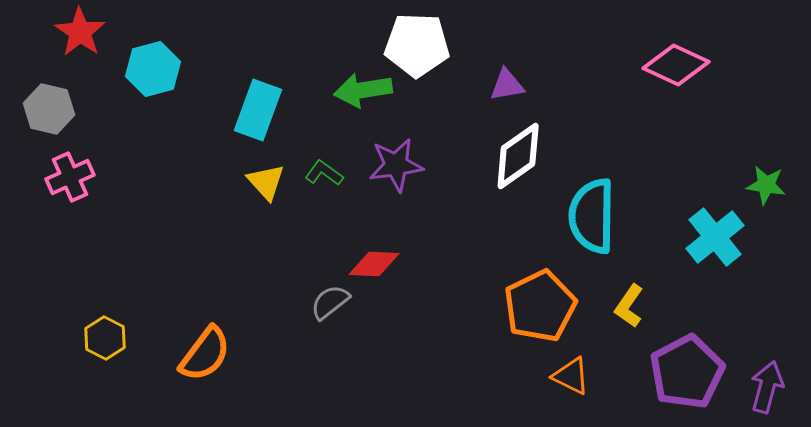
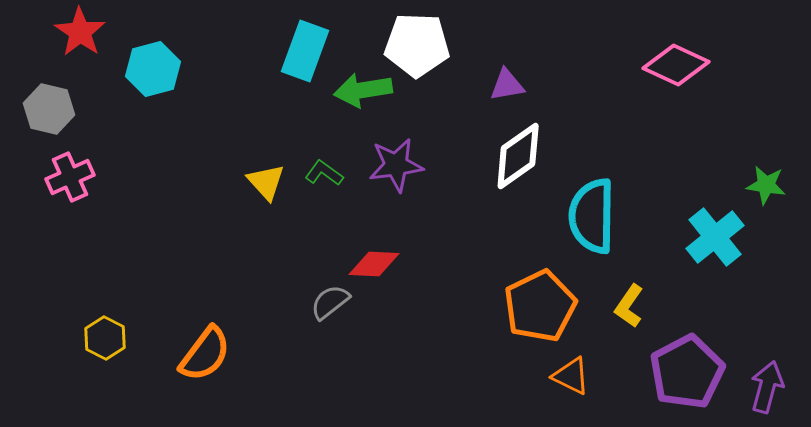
cyan rectangle: moved 47 px right, 59 px up
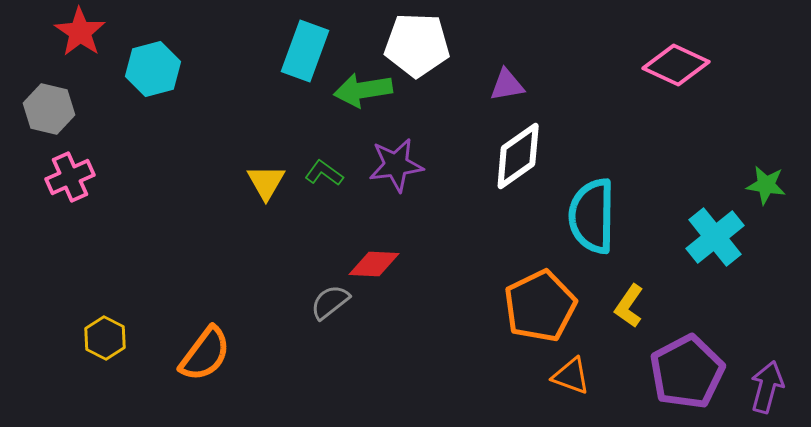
yellow triangle: rotated 12 degrees clockwise
orange triangle: rotated 6 degrees counterclockwise
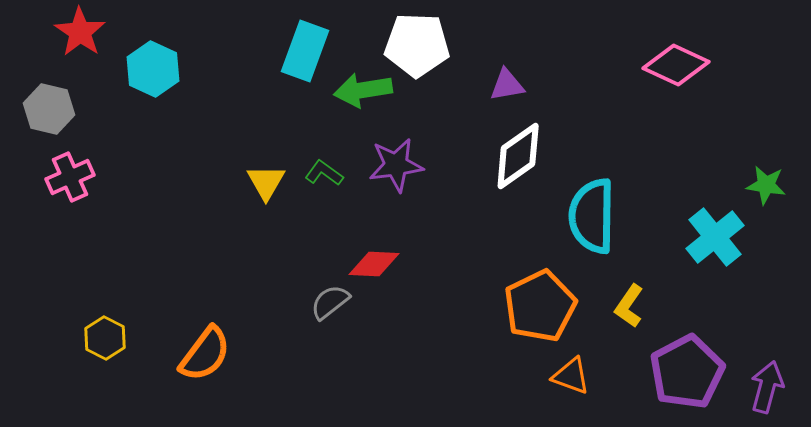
cyan hexagon: rotated 20 degrees counterclockwise
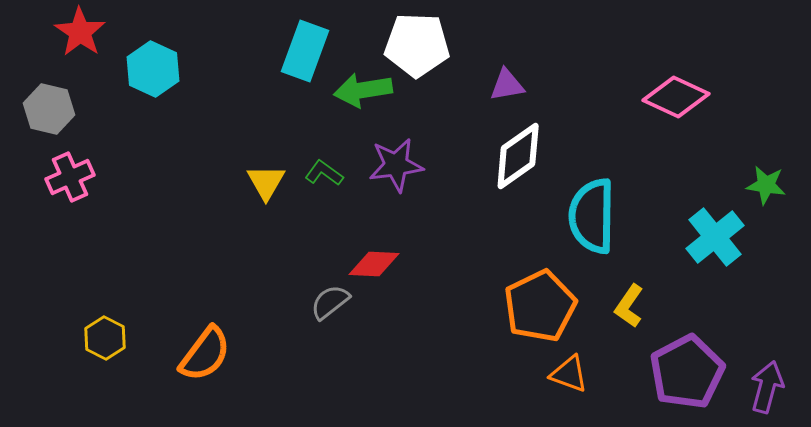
pink diamond: moved 32 px down
orange triangle: moved 2 px left, 2 px up
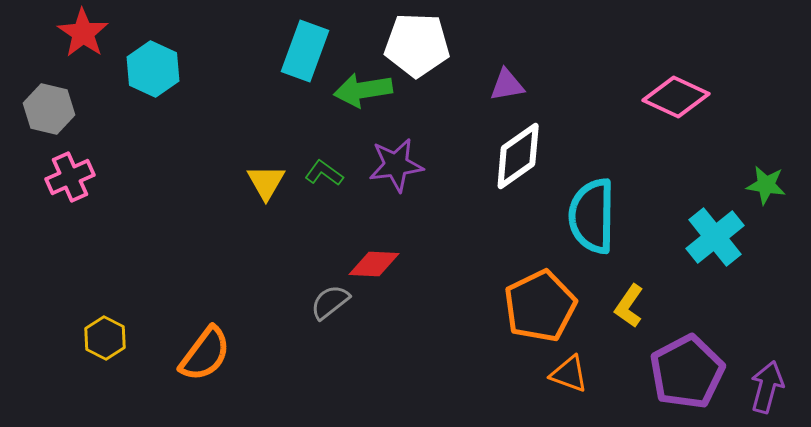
red star: moved 3 px right, 1 px down
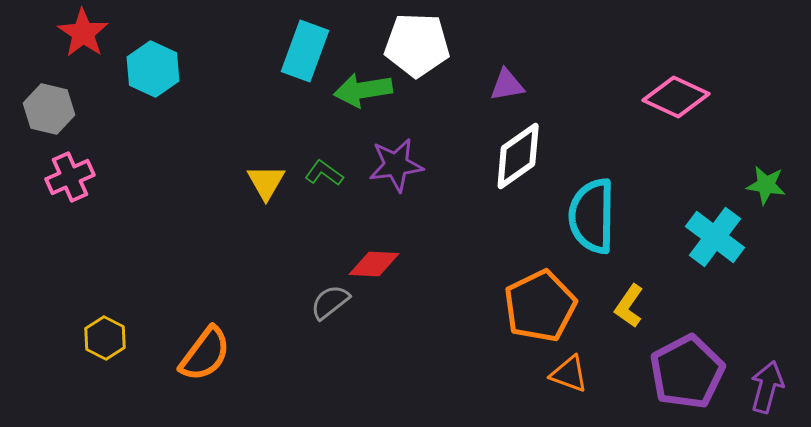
cyan cross: rotated 14 degrees counterclockwise
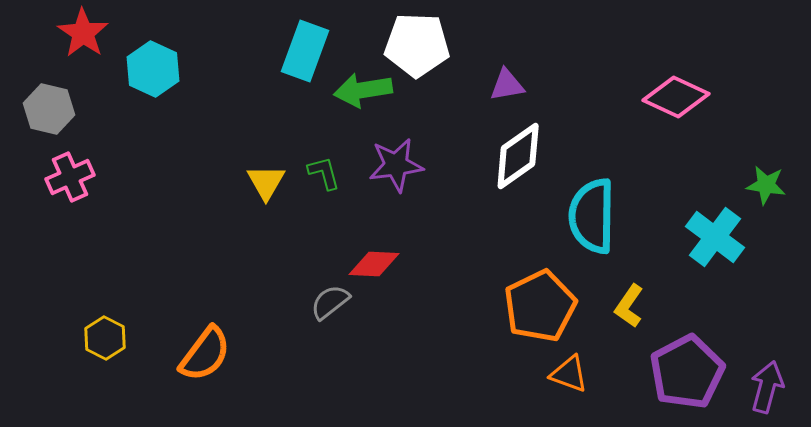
green L-shape: rotated 39 degrees clockwise
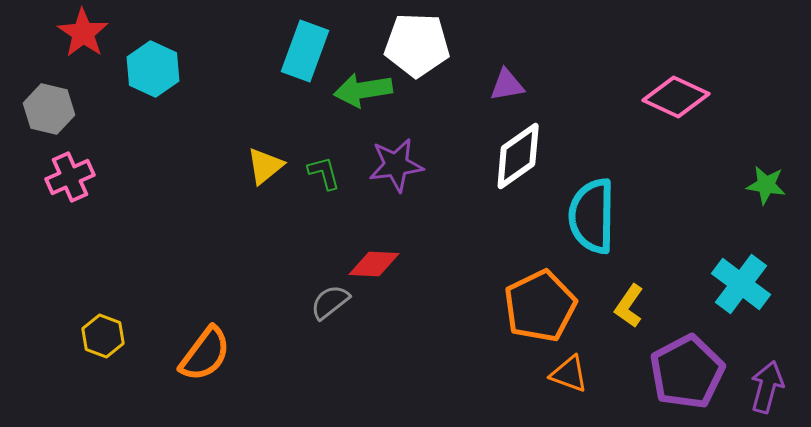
yellow triangle: moved 1 px left, 16 px up; rotated 21 degrees clockwise
cyan cross: moved 26 px right, 47 px down
yellow hexagon: moved 2 px left, 2 px up; rotated 6 degrees counterclockwise
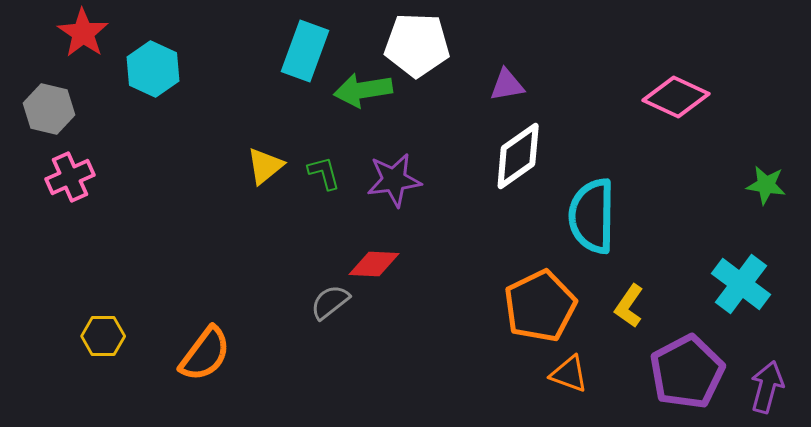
purple star: moved 2 px left, 15 px down
yellow hexagon: rotated 21 degrees counterclockwise
